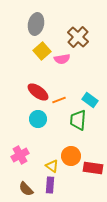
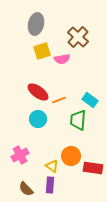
yellow square: rotated 24 degrees clockwise
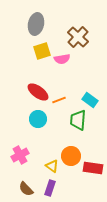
purple rectangle: moved 3 px down; rotated 14 degrees clockwise
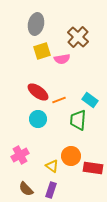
purple rectangle: moved 1 px right, 2 px down
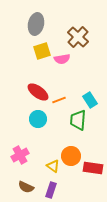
cyan rectangle: rotated 21 degrees clockwise
yellow triangle: moved 1 px right
brown semicircle: moved 2 px up; rotated 21 degrees counterclockwise
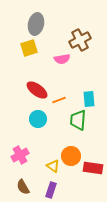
brown cross: moved 2 px right, 3 px down; rotated 20 degrees clockwise
yellow square: moved 13 px left, 3 px up
red ellipse: moved 1 px left, 2 px up
cyan rectangle: moved 1 px left, 1 px up; rotated 28 degrees clockwise
brown semicircle: moved 3 px left; rotated 35 degrees clockwise
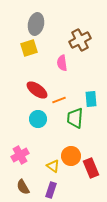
pink semicircle: moved 4 px down; rotated 91 degrees clockwise
cyan rectangle: moved 2 px right
green trapezoid: moved 3 px left, 2 px up
red rectangle: moved 2 px left; rotated 60 degrees clockwise
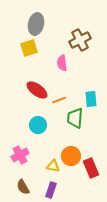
cyan circle: moved 6 px down
yellow triangle: rotated 24 degrees counterclockwise
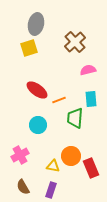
brown cross: moved 5 px left, 2 px down; rotated 15 degrees counterclockwise
pink semicircle: moved 26 px right, 7 px down; rotated 84 degrees clockwise
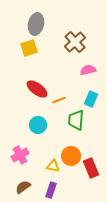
red ellipse: moved 1 px up
cyan rectangle: rotated 28 degrees clockwise
green trapezoid: moved 1 px right, 2 px down
brown semicircle: rotated 84 degrees clockwise
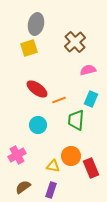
pink cross: moved 3 px left
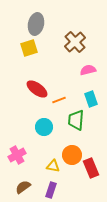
cyan rectangle: rotated 42 degrees counterclockwise
cyan circle: moved 6 px right, 2 px down
orange circle: moved 1 px right, 1 px up
